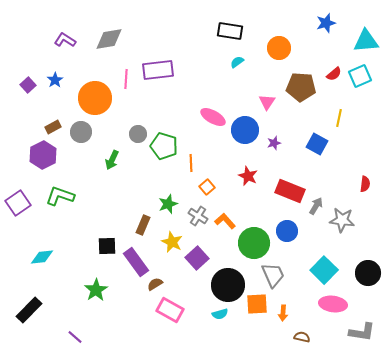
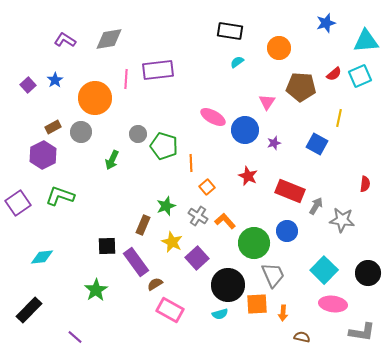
green star at (168, 204): moved 2 px left, 2 px down
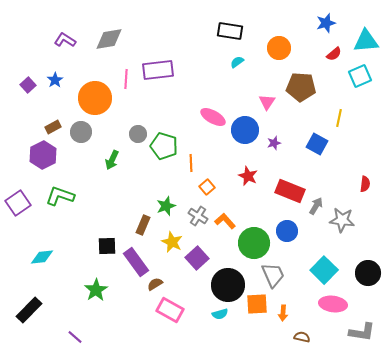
red semicircle at (334, 74): moved 20 px up
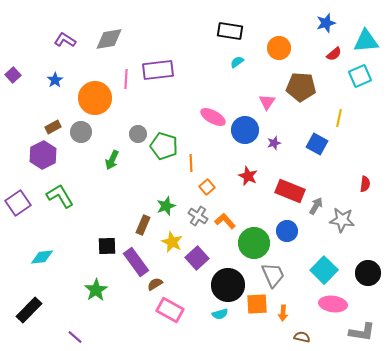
purple square at (28, 85): moved 15 px left, 10 px up
green L-shape at (60, 196): rotated 40 degrees clockwise
